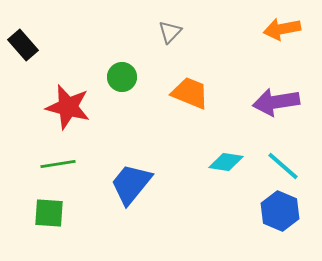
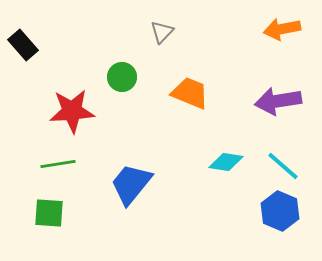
gray triangle: moved 8 px left
purple arrow: moved 2 px right, 1 px up
red star: moved 4 px right, 4 px down; rotated 18 degrees counterclockwise
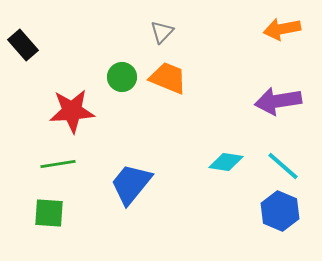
orange trapezoid: moved 22 px left, 15 px up
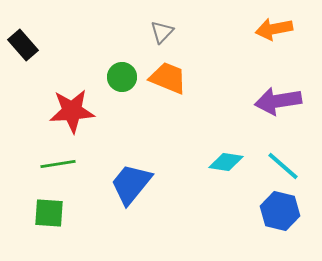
orange arrow: moved 8 px left
blue hexagon: rotated 9 degrees counterclockwise
